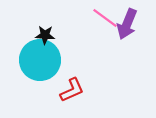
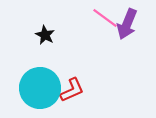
black star: rotated 24 degrees clockwise
cyan circle: moved 28 px down
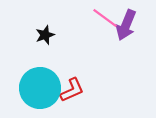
purple arrow: moved 1 px left, 1 px down
black star: rotated 24 degrees clockwise
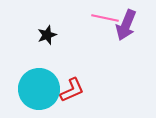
pink line: rotated 24 degrees counterclockwise
black star: moved 2 px right
cyan circle: moved 1 px left, 1 px down
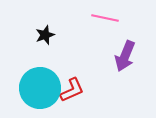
purple arrow: moved 1 px left, 31 px down
black star: moved 2 px left
cyan circle: moved 1 px right, 1 px up
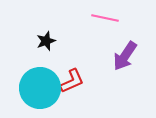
black star: moved 1 px right, 6 px down
purple arrow: rotated 12 degrees clockwise
red L-shape: moved 9 px up
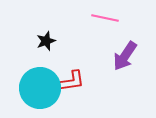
red L-shape: rotated 16 degrees clockwise
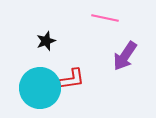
red L-shape: moved 2 px up
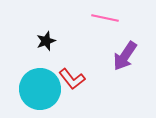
red L-shape: rotated 60 degrees clockwise
cyan circle: moved 1 px down
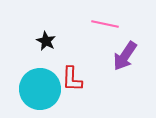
pink line: moved 6 px down
black star: rotated 24 degrees counterclockwise
red L-shape: rotated 40 degrees clockwise
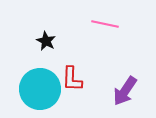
purple arrow: moved 35 px down
